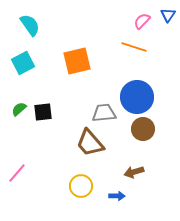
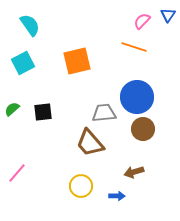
green semicircle: moved 7 px left
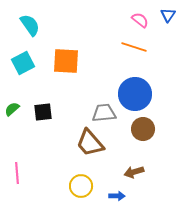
pink semicircle: moved 2 px left, 1 px up; rotated 84 degrees clockwise
orange square: moved 11 px left; rotated 16 degrees clockwise
blue circle: moved 2 px left, 3 px up
pink line: rotated 45 degrees counterclockwise
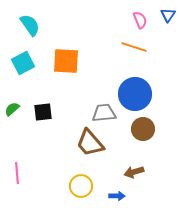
pink semicircle: rotated 30 degrees clockwise
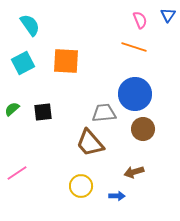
pink line: rotated 60 degrees clockwise
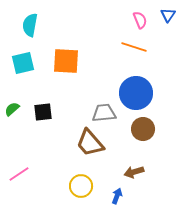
cyan semicircle: rotated 135 degrees counterclockwise
cyan square: rotated 15 degrees clockwise
blue circle: moved 1 px right, 1 px up
pink line: moved 2 px right, 1 px down
blue arrow: rotated 70 degrees counterclockwise
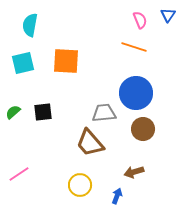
green semicircle: moved 1 px right, 3 px down
yellow circle: moved 1 px left, 1 px up
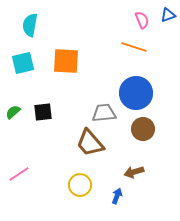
blue triangle: rotated 35 degrees clockwise
pink semicircle: moved 2 px right
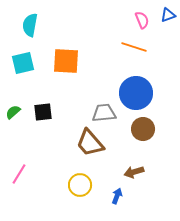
pink line: rotated 25 degrees counterclockwise
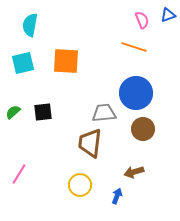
brown trapezoid: rotated 48 degrees clockwise
